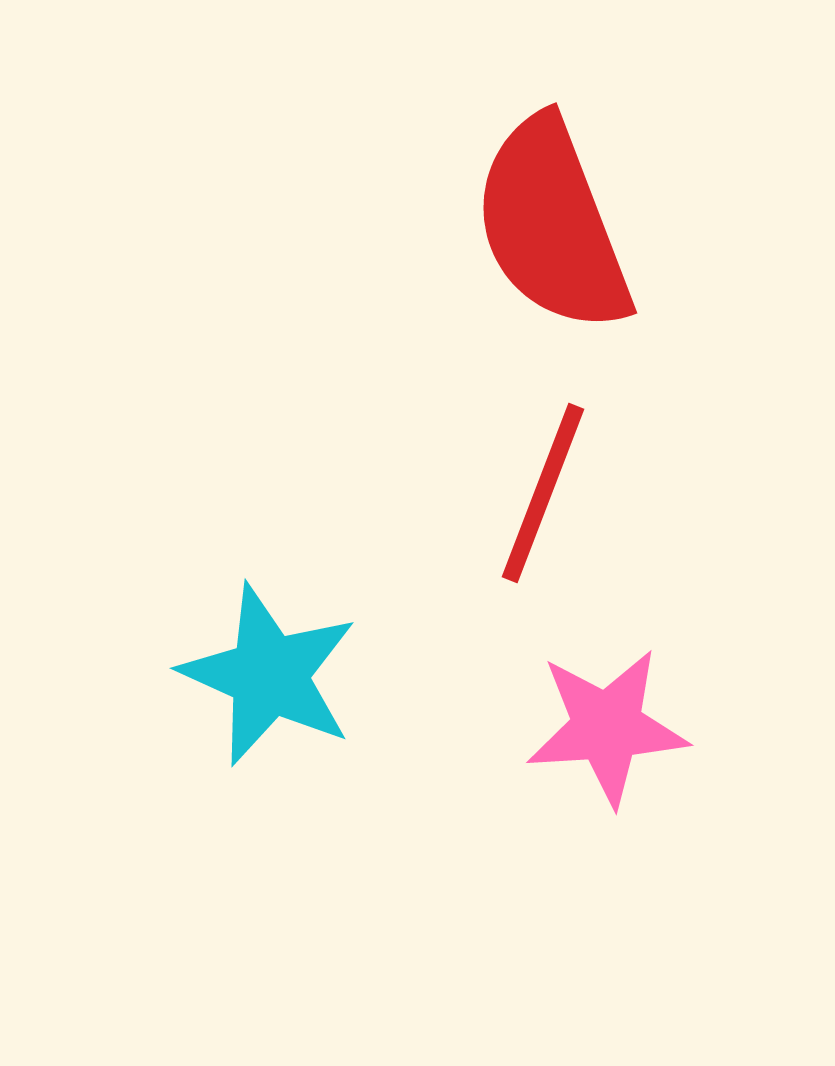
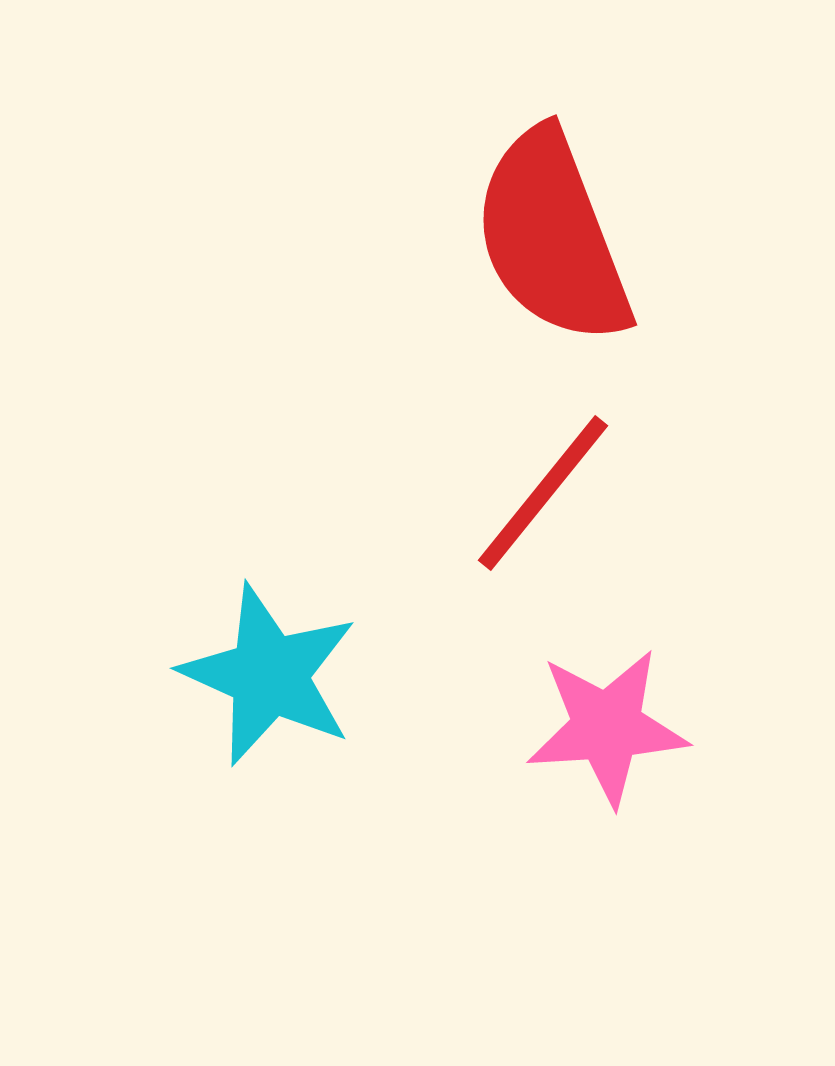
red semicircle: moved 12 px down
red line: rotated 18 degrees clockwise
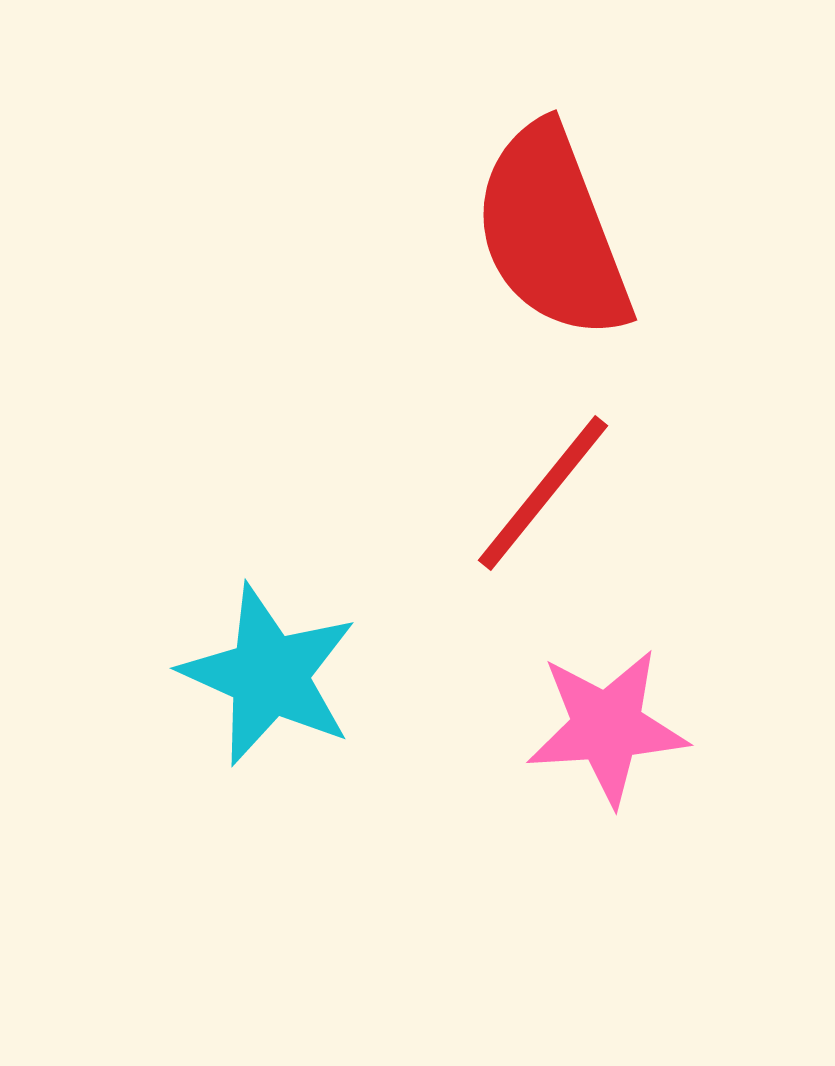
red semicircle: moved 5 px up
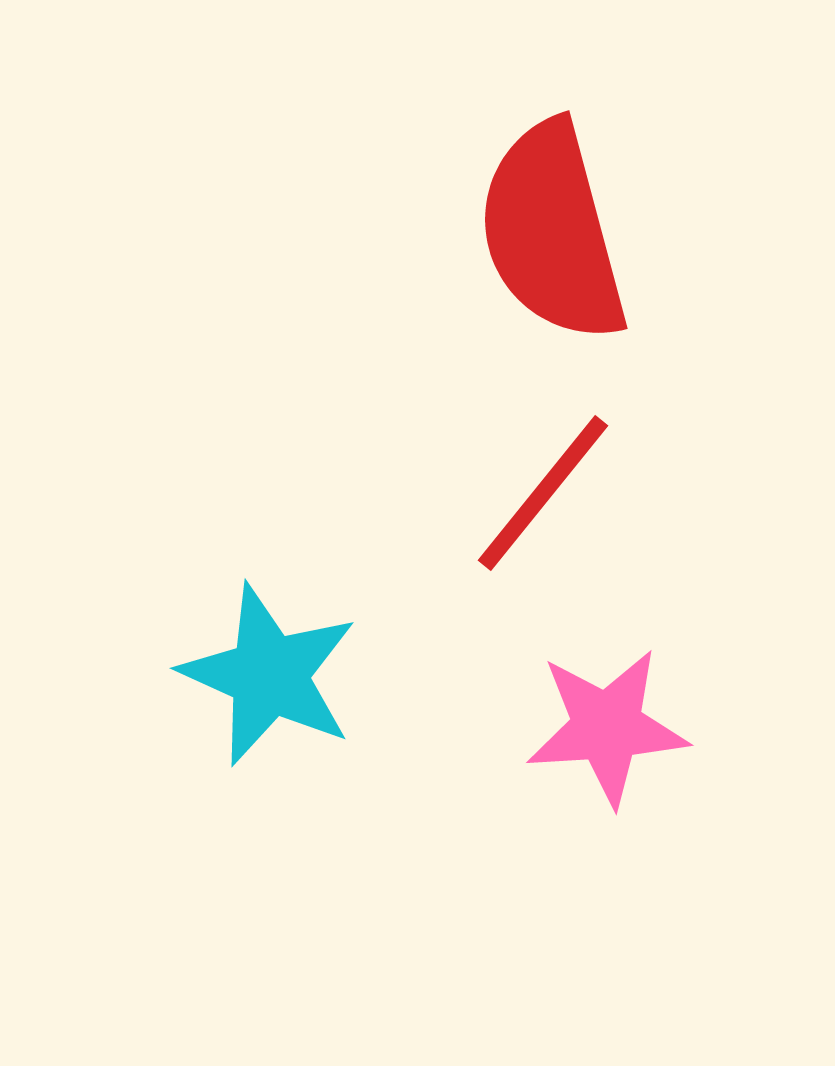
red semicircle: rotated 6 degrees clockwise
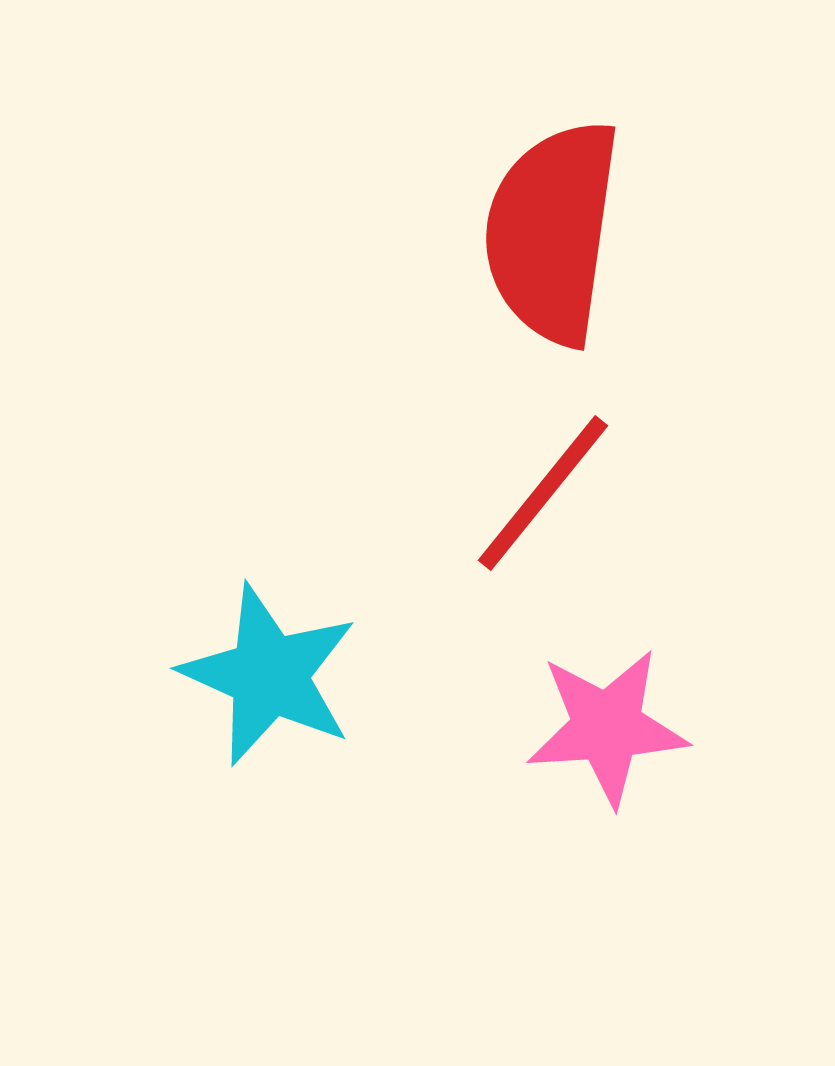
red semicircle: rotated 23 degrees clockwise
